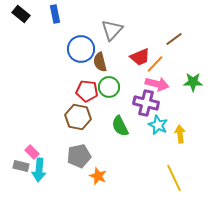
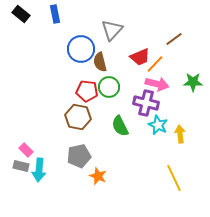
pink rectangle: moved 6 px left, 2 px up
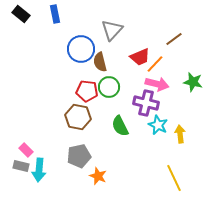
green star: rotated 12 degrees clockwise
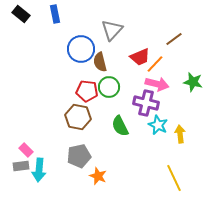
gray rectangle: rotated 21 degrees counterclockwise
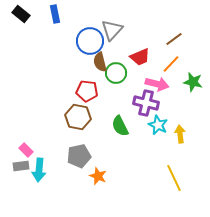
blue circle: moved 9 px right, 8 px up
orange line: moved 16 px right
green circle: moved 7 px right, 14 px up
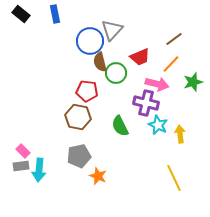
green star: rotated 30 degrees counterclockwise
pink rectangle: moved 3 px left, 1 px down
